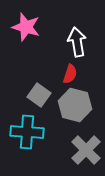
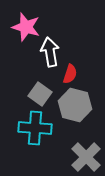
white arrow: moved 27 px left, 10 px down
gray square: moved 1 px right, 1 px up
cyan cross: moved 8 px right, 4 px up
gray cross: moved 7 px down
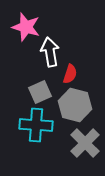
gray square: moved 2 px up; rotated 30 degrees clockwise
cyan cross: moved 1 px right, 3 px up
gray cross: moved 1 px left, 14 px up
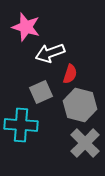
white arrow: moved 1 px down; rotated 100 degrees counterclockwise
gray square: moved 1 px right
gray hexagon: moved 5 px right
cyan cross: moved 15 px left
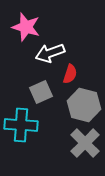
gray hexagon: moved 4 px right
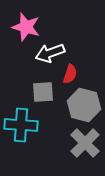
gray square: moved 2 px right; rotated 20 degrees clockwise
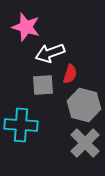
gray square: moved 7 px up
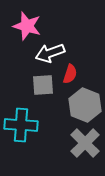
pink star: moved 1 px right, 1 px up
gray hexagon: moved 1 px right; rotated 8 degrees clockwise
